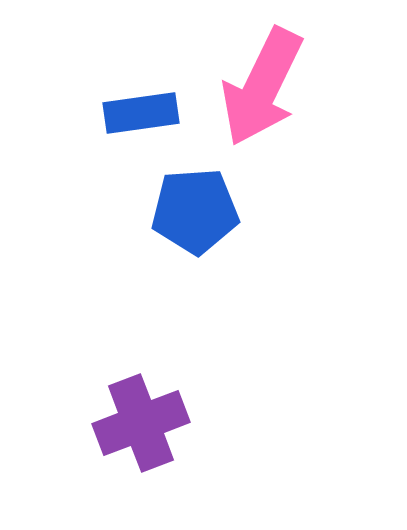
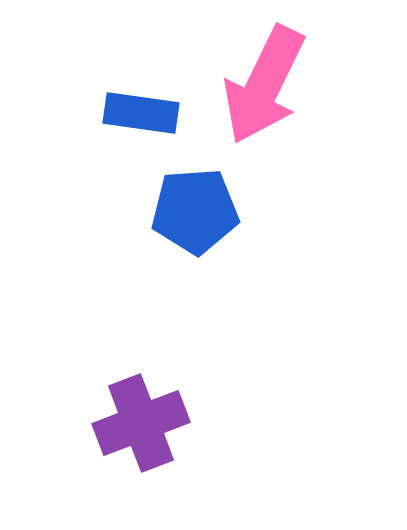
pink arrow: moved 2 px right, 2 px up
blue rectangle: rotated 16 degrees clockwise
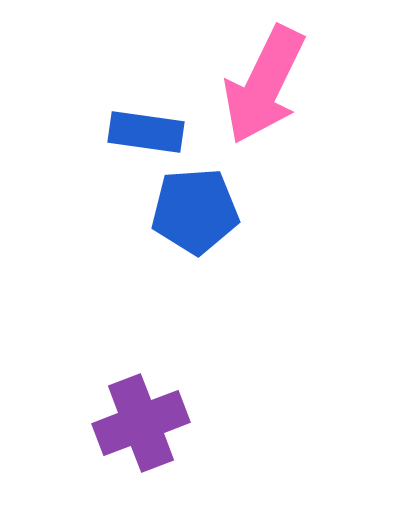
blue rectangle: moved 5 px right, 19 px down
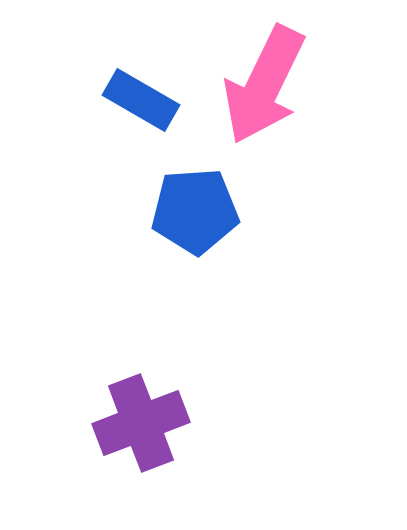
blue rectangle: moved 5 px left, 32 px up; rotated 22 degrees clockwise
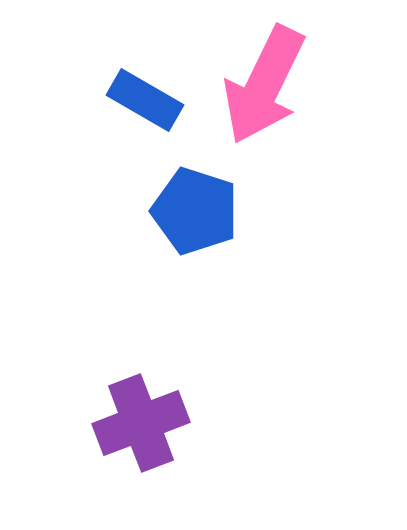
blue rectangle: moved 4 px right
blue pentagon: rotated 22 degrees clockwise
